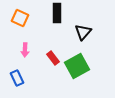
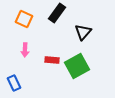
black rectangle: rotated 36 degrees clockwise
orange square: moved 4 px right, 1 px down
red rectangle: moved 1 px left, 2 px down; rotated 48 degrees counterclockwise
blue rectangle: moved 3 px left, 5 px down
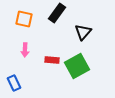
orange square: rotated 12 degrees counterclockwise
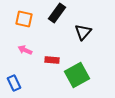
pink arrow: rotated 112 degrees clockwise
green square: moved 9 px down
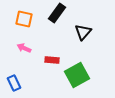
pink arrow: moved 1 px left, 2 px up
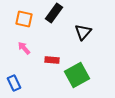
black rectangle: moved 3 px left
pink arrow: rotated 24 degrees clockwise
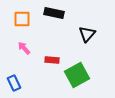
black rectangle: rotated 66 degrees clockwise
orange square: moved 2 px left; rotated 12 degrees counterclockwise
black triangle: moved 4 px right, 2 px down
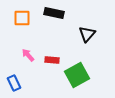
orange square: moved 1 px up
pink arrow: moved 4 px right, 7 px down
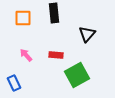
black rectangle: rotated 72 degrees clockwise
orange square: moved 1 px right
pink arrow: moved 2 px left
red rectangle: moved 4 px right, 5 px up
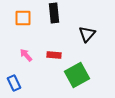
red rectangle: moved 2 px left
